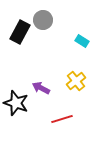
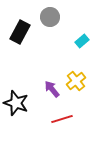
gray circle: moved 7 px right, 3 px up
cyan rectangle: rotated 72 degrees counterclockwise
purple arrow: moved 11 px right, 1 px down; rotated 24 degrees clockwise
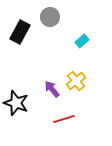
red line: moved 2 px right
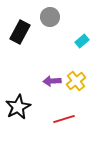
purple arrow: moved 8 px up; rotated 54 degrees counterclockwise
black star: moved 2 px right, 4 px down; rotated 25 degrees clockwise
